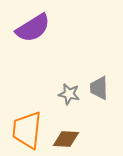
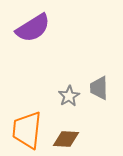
gray star: moved 2 px down; rotated 30 degrees clockwise
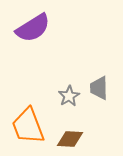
orange trapezoid: moved 1 px right, 4 px up; rotated 27 degrees counterclockwise
brown diamond: moved 4 px right
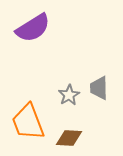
gray star: moved 1 px up
orange trapezoid: moved 4 px up
brown diamond: moved 1 px left, 1 px up
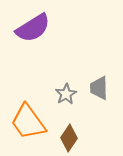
gray star: moved 3 px left, 1 px up
orange trapezoid: rotated 15 degrees counterclockwise
brown diamond: rotated 60 degrees counterclockwise
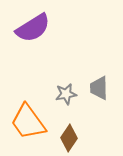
gray star: rotated 20 degrees clockwise
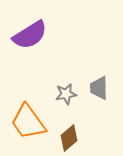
purple semicircle: moved 3 px left, 7 px down
brown diamond: rotated 16 degrees clockwise
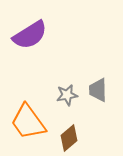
gray trapezoid: moved 1 px left, 2 px down
gray star: moved 1 px right, 1 px down
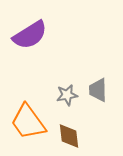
brown diamond: moved 2 px up; rotated 56 degrees counterclockwise
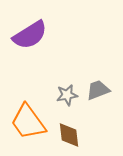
gray trapezoid: rotated 70 degrees clockwise
brown diamond: moved 1 px up
